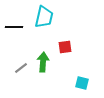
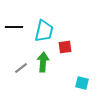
cyan trapezoid: moved 14 px down
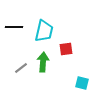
red square: moved 1 px right, 2 px down
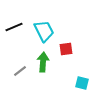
black line: rotated 24 degrees counterclockwise
cyan trapezoid: rotated 40 degrees counterclockwise
gray line: moved 1 px left, 3 px down
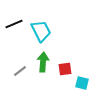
black line: moved 3 px up
cyan trapezoid: moved 3 px left
red square: moved 1 px left, 20 px down
